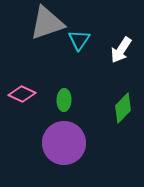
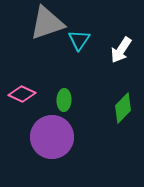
purple circle: moved 12 px left, 6 px up
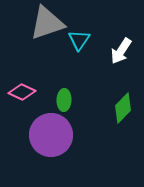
white arrow: moved 1 px down
pink diamond: moved 2 px up
purple circle: moved 1 px left, 2 px up
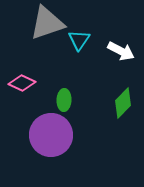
white arrow: rotated 96 degrees counterclockwise
pink diamond: moved 9 px up
green diamond: moved 5 px up
